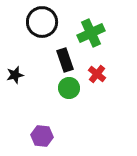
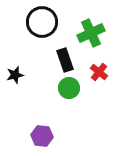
red cross: moved 2 px right, 2 px up
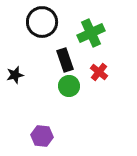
green circle: moved 2 px up
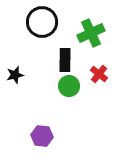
black rectangle: rotated 20 degrees clockwise
red cross: moved 2 px down
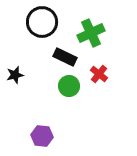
black rectangle: moved 3 px up; rotated 65 degrees counterclockwise
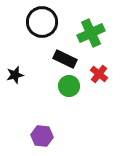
black rectangle: moved 2 px down
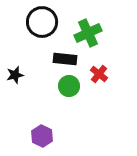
green cross: moved 3 px left
black rectangle: rotated 20 degrees counterclockwise
purple hexagon: rotated 20 degrees clockwise
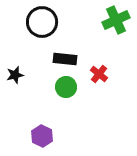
green cross: moved 28 px right, 13 px up
green circle: moved 3 px left, 1 px down
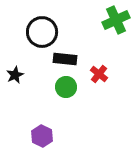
black circle: moved 10 px down
black star: rotated 12 degrees counterclockwise
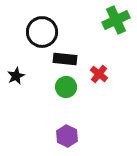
black star: moved 1 px right, 1 px down
purple hexagon: moved 25 px right
